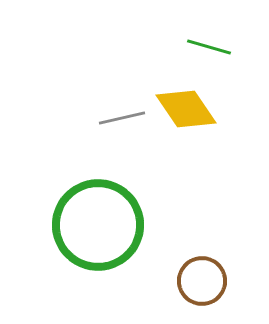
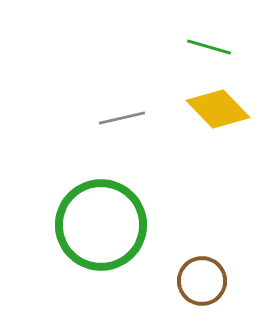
yellow diamond: moved 32 px right; rotated 10 degrees counterclockwise
green circle: moved 3 px right
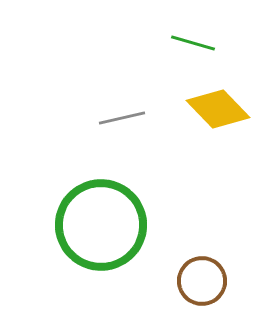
green line: moved 16 px left, 4 px up
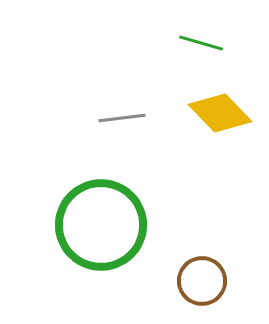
green line: moved 8 px right
yellow diamond: moved 2 px right, 4 px down
gray line: rotated 6 degrees clockwise
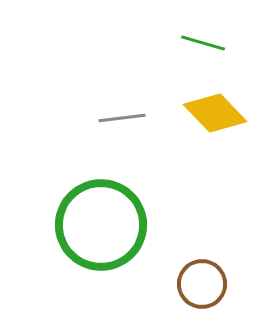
green line: moved 2 px right
yellow diamond: moved 5 px left
brown circle: moved 3 px down
